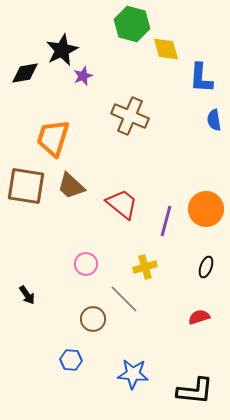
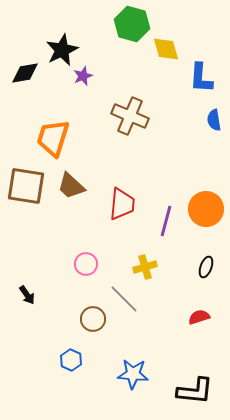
red trapezoid: rotated 56 degrees clockwise
blue hexagon: rotated 20 degrees clockwise
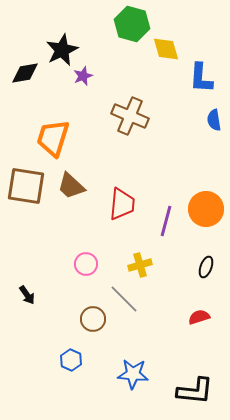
yellow cross: moved 5 px left, 2 px up
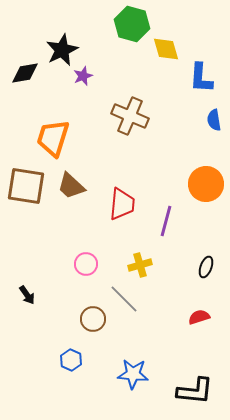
orange circle: moved 25 px up
